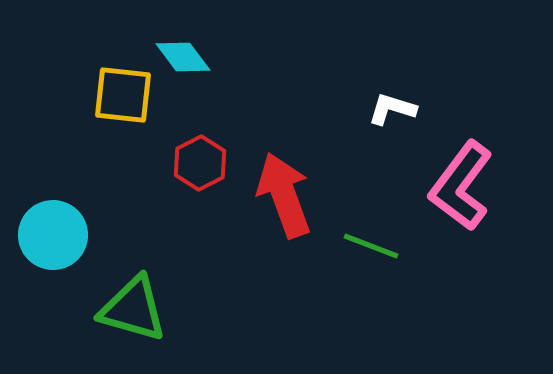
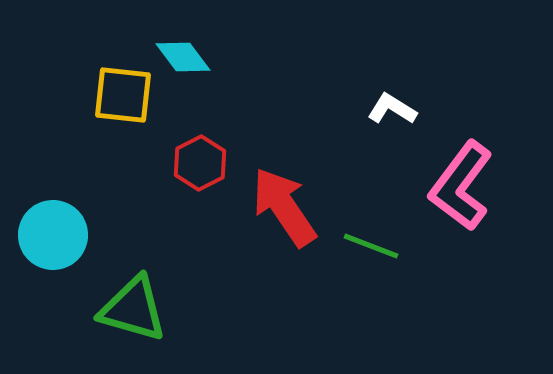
white L-shape: rotated 15 degrees clockwise
red arrow: moved 12 px down; rotated 14 degrees counterclockwise
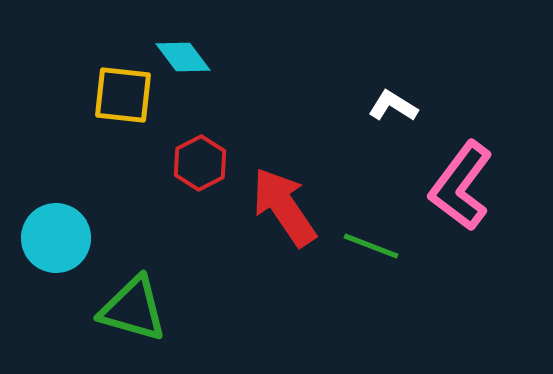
white L-shape: moved 1 px right, 3 px up
cyan circle: moved 3 px right, 3 px down
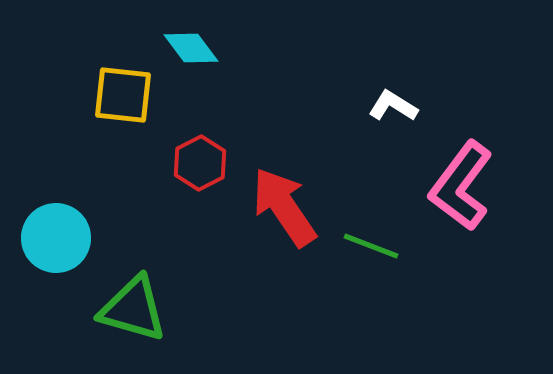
cyan diamond: moved 8 px right, 9 px up
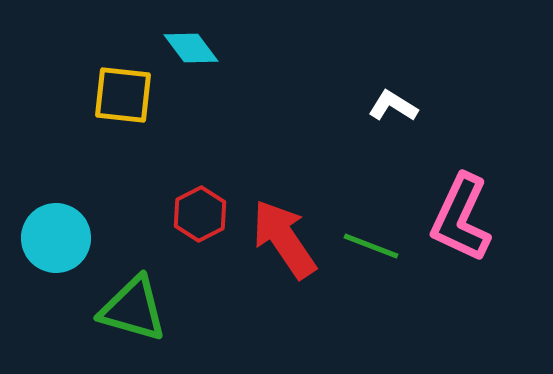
red hexagon: moved 51 px down
pink L-shape: moved 32 px down; rotated 12 degrees counterclockwise
red arrow: moved 32 px down
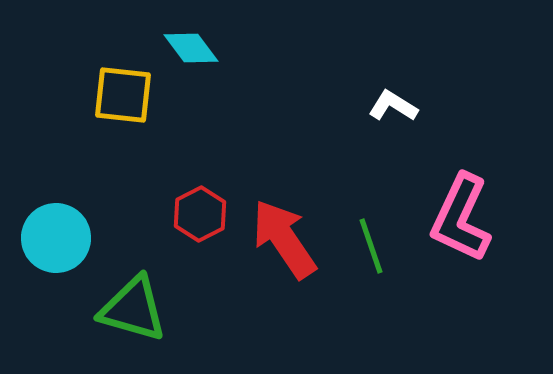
green line: rotated 50 degrees clockwise
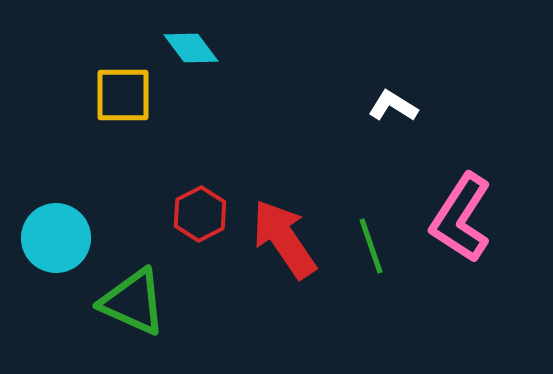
yellow square: rotated 6 degrees counterclockwise
pink L-shape: rotated 8 degrees clockwise
green triangle: moved 7 px up; rotated 8 degrees clockwise
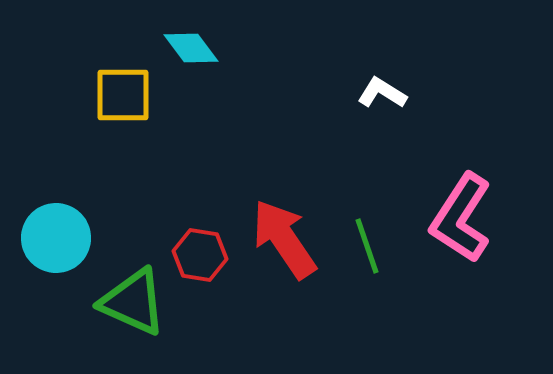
white L-shape: moved 11 px left, 13 px up
red hexagon: moved 41 px down; rotated 24 degrees counterclockwise
green line: moved 4 px left
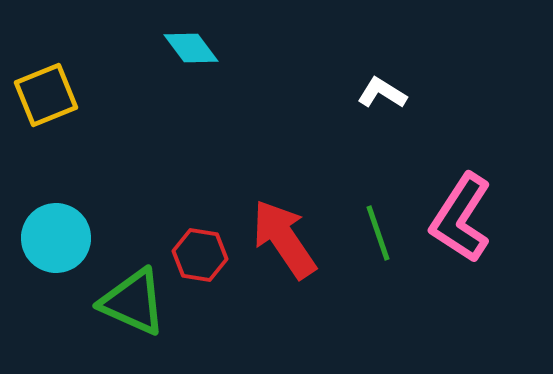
yellow square: moved 77 px left; rotated 22 degrees counterclockwise
green line: moved 11 px right, 13 px up
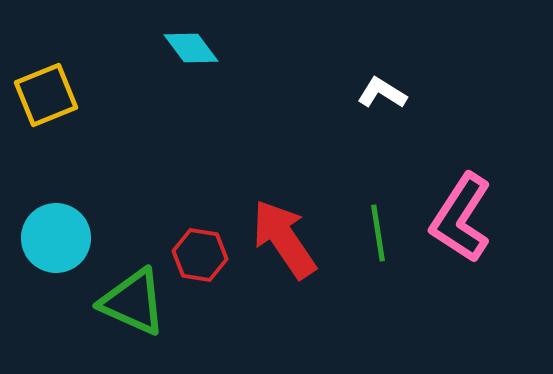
green line: rotated 10 degrees clockwise
